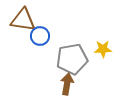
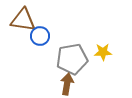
yellow star: moved 3 px down
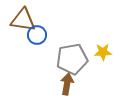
blue circle: moved 3 px left, 1 px up
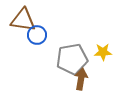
brown arrow: moved 14 px right, 5 px up
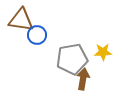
brown triangle: moved 2 px left
brown arrow: moved 2 px right
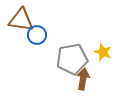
yellow star: rotated 24 degrees clockwise
